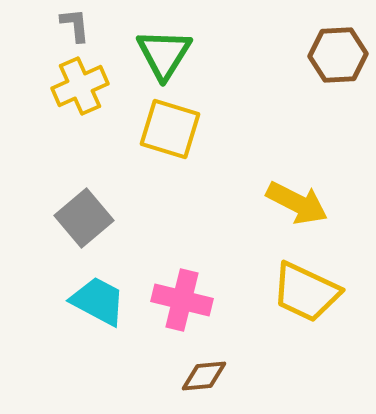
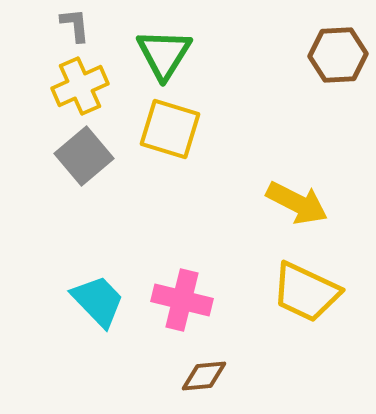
gray square: moved 62 px up
cyan trapezoid: rotated 18 degrees clockwise
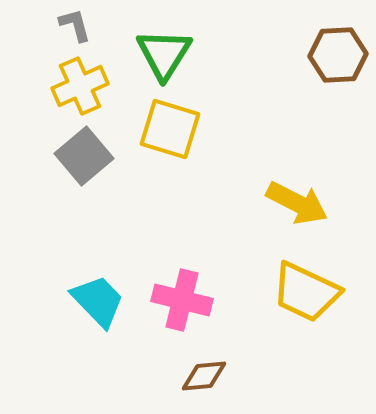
gray L-shape: rotated 9 degrees counterclockwise
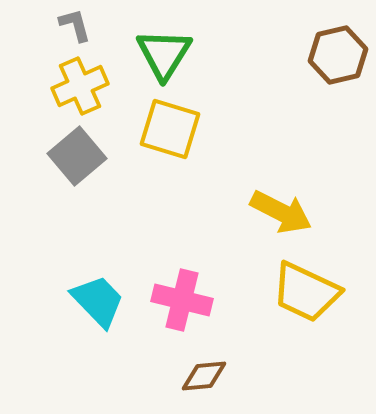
brown hexagon: rotated 10 degrees counterclockwise
gray square: moved 7 px left
yellow arrow: moved 16 px left, 9 px down
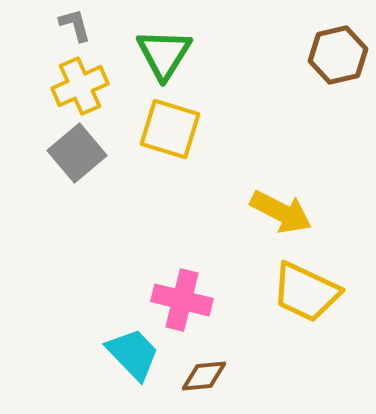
gray square: moved 3 px up
cyan trapezoid: moved 35 px right, 53 px down
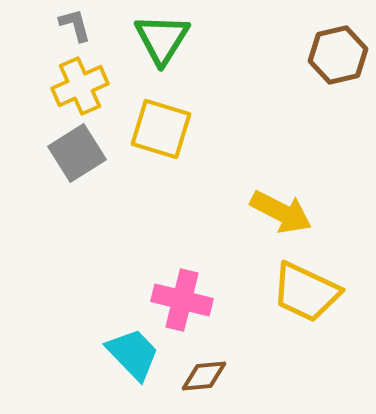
green triangle: moved 2 px left, 15 px up
yellow square: moved 9 px left
gray square: rotated 8 degrees clockwise
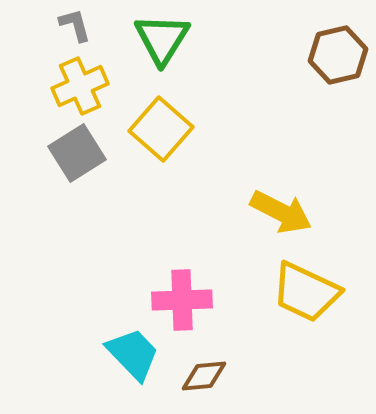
yellow square: rotated 24 degrees clockwise
pink cross: rotated 16 degrees counterclockwise
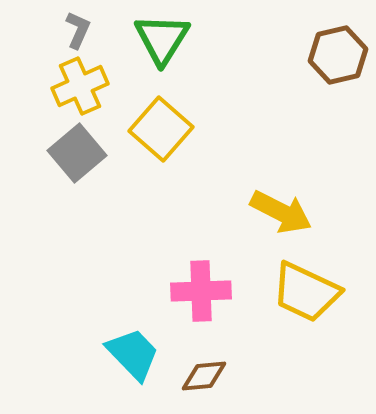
gray L-shape: moved 3 px right, 5 px down; rotated 39 degrees clockwise
gray square: rotated 8 degrees counterclockwise
pink cross: moved 19 px right, 9 px up
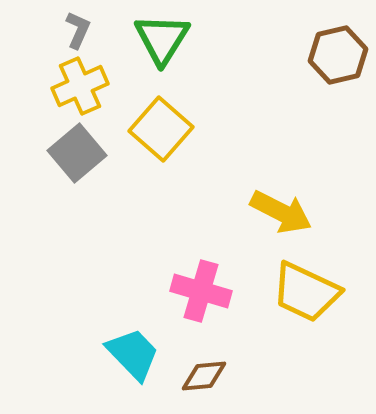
pink cross: rotated 18 degrees clockwise
